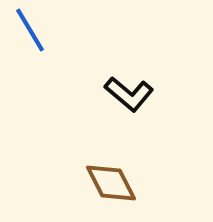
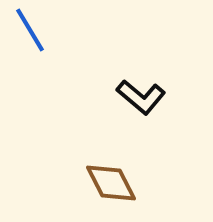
black L-shape: moved 12 px right, 3 px down
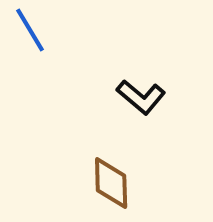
brown diamond: rotated 26 degrees clockwise
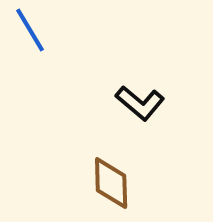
black L-shape: moved 1 px left, 6 px down
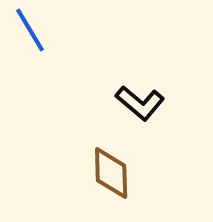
brown diamond: moved 10 px up
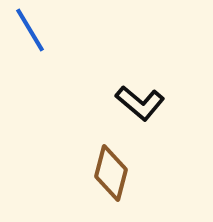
brown diamond: rotated 16 degrees clockwise
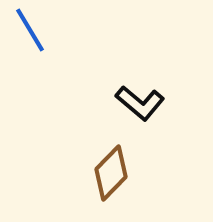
brown diamond: rotated 30 degrees clockwise
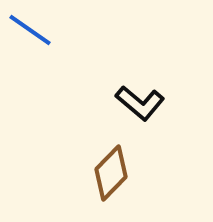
blue line: rotated 24 degrees counterclockwise
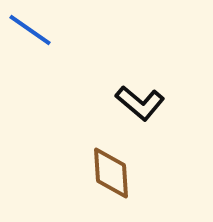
brown diamond: rotated 48 degrees counterclockwise
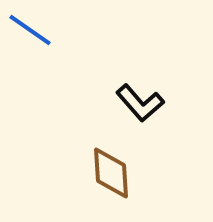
black L-shape: rotated 9 degrees clockwise
